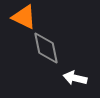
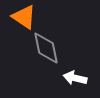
orange triangle: rotated 8 degrees clockwise
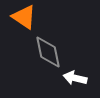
gray diamond: moved 2 px right, 4 px down
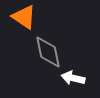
white arrow: moved 2 px left
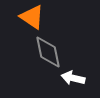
orange triangle: moved 8 px right
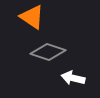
gray diamond: rotated 60 degrees counterclockwise
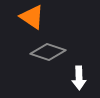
white arrow: moved 6 px right; rotated 105 degrees counterclockwise
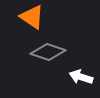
white arrow: moved 2 px right, 1 px up; rotated 110 degrees clockwise
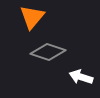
orange triangle: rotated 36 degrees clockwise
